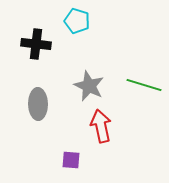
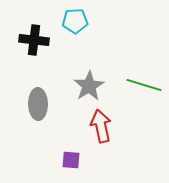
cyan pentagon: moved 2 px left; rotated 20 degrees counterclockwise
black cross: moved 2 px left, 4 px up
gray star: rotated 16 degrees clockwise
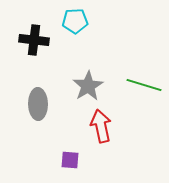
gray star: moved 1 px left
purple square: moved 1 px left
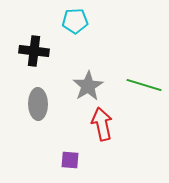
black cross: moved 11 px down
red arrow: moved 1 px right, 2 px up
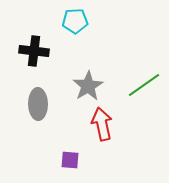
green line: rotated 52 degrees counterclockwise
